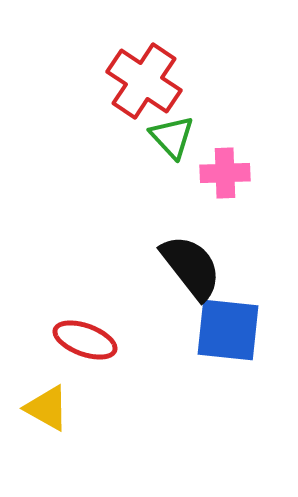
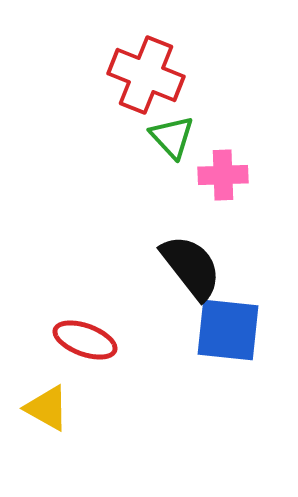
red cross: moved 2 px right, 6 px up; rotated 12 degrees counterclockwise
pink cross: moved 2 px left, 2 px down
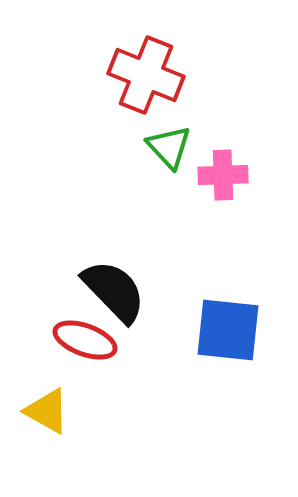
green triangle: moved 3 px left, 10 px down
black semicircle: moved 77 px left, 24 px down; rotated 6 degrees counterclockwise
yellow triangle: moved 3 px down
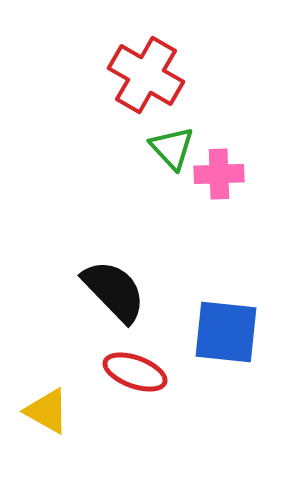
red cross: rotated 8 degrees clockwise
green triangle: moved 3 px right, 1 px down
pink cross: moved 4 px left, 1 px up
blue square: moved 2 px left, 2 px down
red ellipse: moved 50 px right, 32 px down
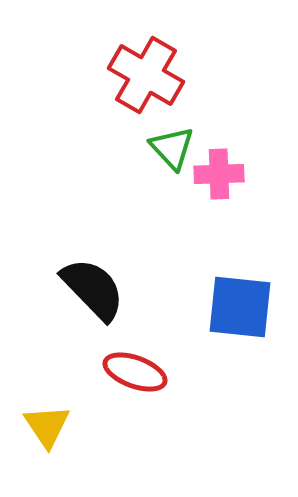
black semicircle: moved 21 px left, 2 px up
blue square: moved 14 px right, 25 px up
yellow triangle: moved 15 px down; rotated 27 degrees clockwise
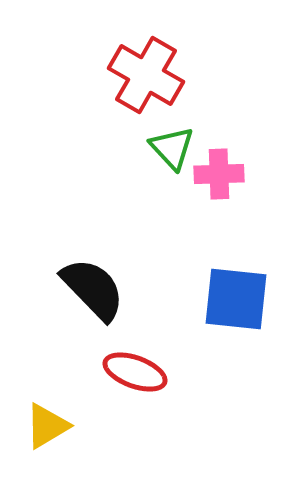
blue square: moved 4 px left, 8 px up
yellow triangle: rotated 33 degrees clockwise
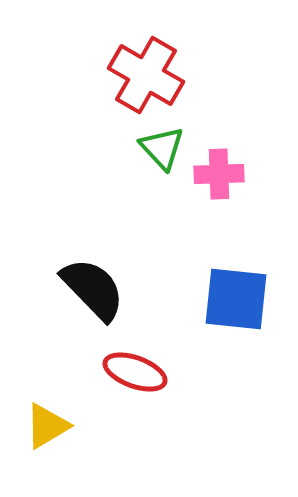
green triangle: moved 10 px left
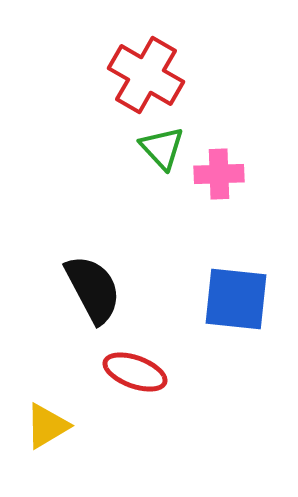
black semicircle: rotated 16 degrees clockwise
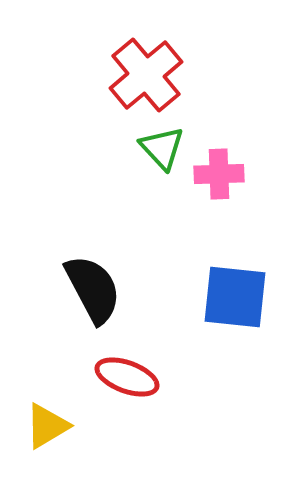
red cross: rotated 20 degrees clockwise
blue square: moved 1 px left, 2 px up
red ellipse: moved 8 px left, 5 px down
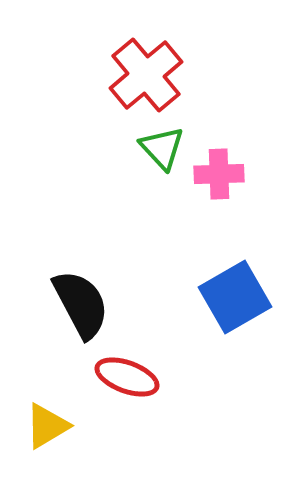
black semicircle: moved 12 px left, 15 px down
blue square: rotated 36 degrees counterclockwise
